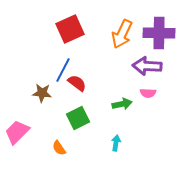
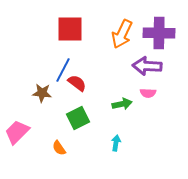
red square: rotated 24 degrees clockwise
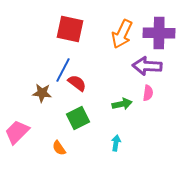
red square: rotated 12 degrees clockwise
pink semicircle: rotated 84 degrees counterclockwise
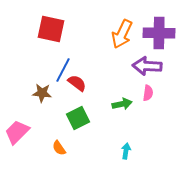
red square: moved 19 px left
cyan arrow: moved 10 px right, 8 px down
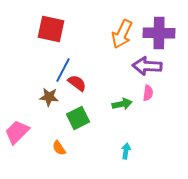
brown star: moved 7 px right, 4 px down
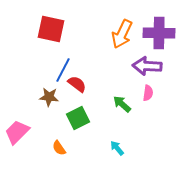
red semicircle: moved 1 px down
green arrow: rotated 126 degrees counterclockwise
cyan arrow: moved 9 px left, 3 px up; rotated 49 degrees counterclockwise
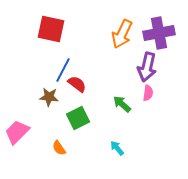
purple cross: rotated 12 degrees counterclockwise
purple arrow: moved 1 px down; rotated 80 degrees counterclockwise
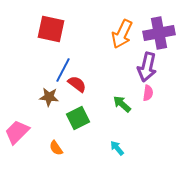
orange semicircle: moved 3 px left
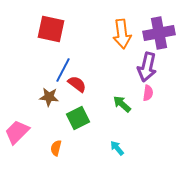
orange arrow: rotated 32 degrees counterclockwise
orange semicircle: rotated 49 degrees clockwise
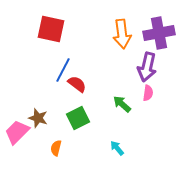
brown star: moved 11 px left, 21 px down; rotated 12 degrees clockwise
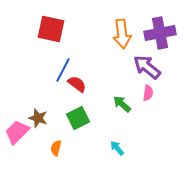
purple cross: moved 1 px right
purple arrow: rotated 116 degrees clockwise
